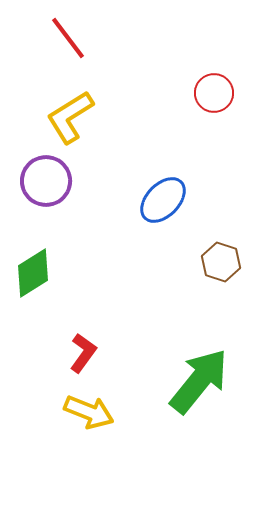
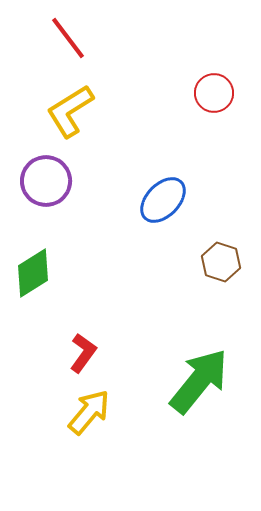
yellow L-shape: moved 6 px up
yellow arrow: rotated 72 degrees counterclockwise
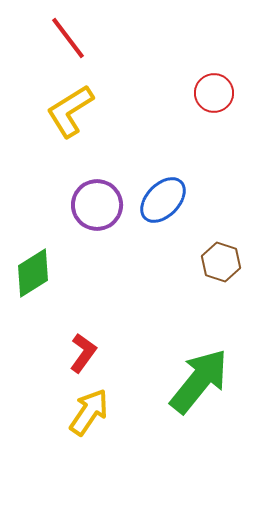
purple circle: moved 51 px right, 24 px down
yellow arrow: rotated 6 degrees counterclockwise
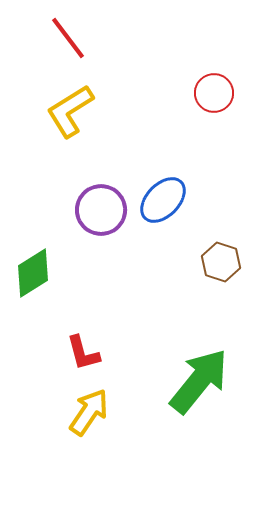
purple circle: moved 4 px right, 5 px down
red L-shape: rotated 129 degrees clockwise
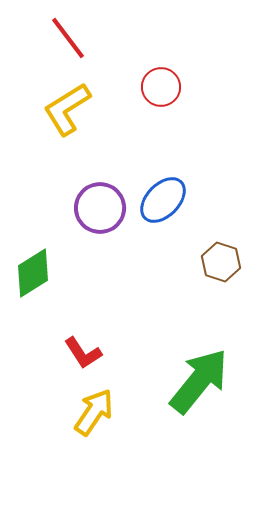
red circle: moved 53 px left, 6 px up
yellow L-shape: moved 3 px left, 2 px up
purple circle: moved 1 px left, 2 px up
red L-shape: rotated 18 degrees counterclockwise
yellow arrow: moved 5 px right
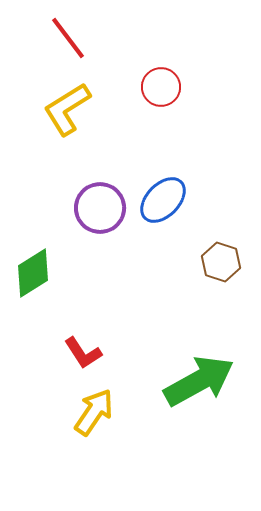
green arrow: rotated 22 degrees clockwise
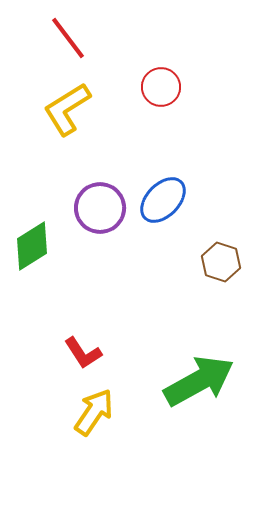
green diamond: moved 1 px left, 27 px up
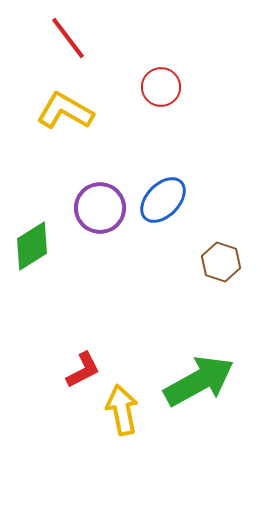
yellow L-shape: moved 2 px left, 2 px down; rotated 62 degrees clockwise
red L-shape: moved 17 px down; rotated 84 degrees counterclockwise
yellow arrow: moved 28 px right, 2 px up; rotated 45 degrees counterclockwise
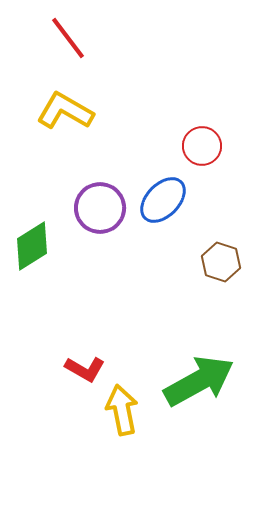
red circle: moved 41 px right, 59 px down
red L-shape: moved 2 px right, 1 px up; rotated 57 degrees clockwise
